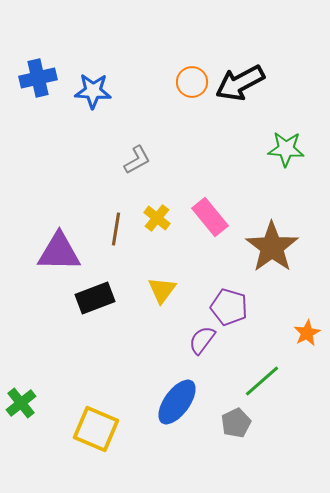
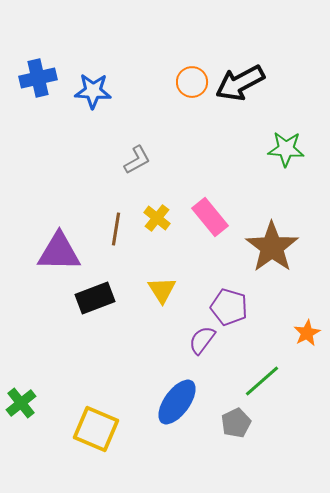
yellow triangle: rotated 8 degrees counterclockwise
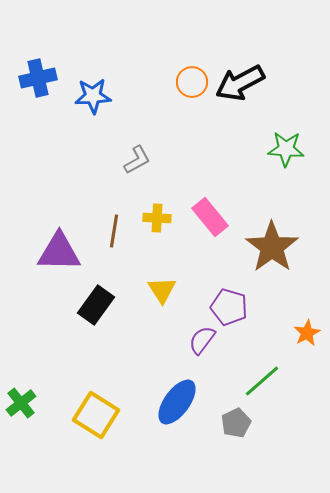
blue star: moved 5 px down; rotated 6 degrees counterclockwise
yellow cross: rotated 36 degrees counterclockwise
brown line: moved 2 px left, 2 px down
black rectangle: moved 1 px right, 7 px down; rotated 33 degrees counterclockwise
yellow square: moved 14 px up; rotated 9 degrees clockwise
